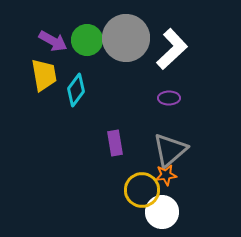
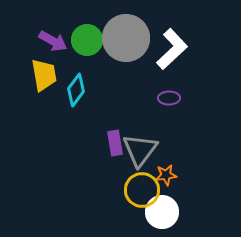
gray triangle: moved 30 px left; rotated 12 degrees counterclockwise
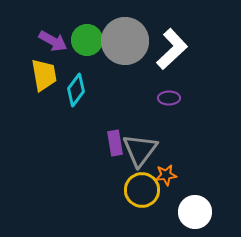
gray circle: moved 1 px left, 3 px down
white circle: moved 33 px right
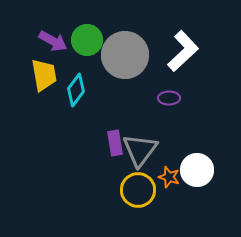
gray circle: moved 14 px down
white L-shape: moved 11 px right, 2 px down
orange star: moved 3 px right, 2 px down; rotated 25 degrees clockwise
yellow circle: moved 4 px left
white circle: moved 2 px right, 42 px up
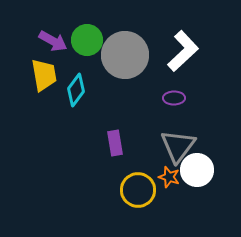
purple ellipse: moved 5 px right
gray triangle: moved 38 px right, 4 px up
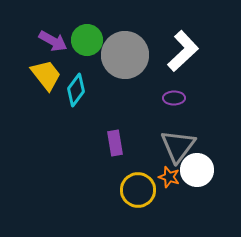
yellow trapezoid: moved 2 px right; rotated 28 degrees counterclockwise
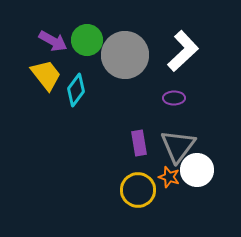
purple rectangle: moved 24 px right
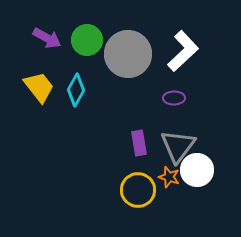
purple arrow: moved 6 px left, 3 px up
gray circle: moved 3 px right, 1 px up
yellow trapezoid: moved 7 px left, 12 px down
cyan diamond: rotated 8 degrees counterclockwise
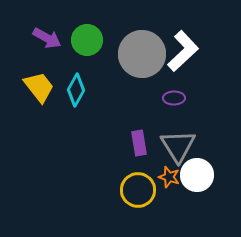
gray circle: moved 14 px right
gray triangle: rotated 9 degrees counterclockwise
white circle: moved 5 px down
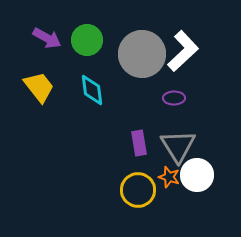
cyan diamond: moved 16 px right; rotated 36 degrees counterclockwise
